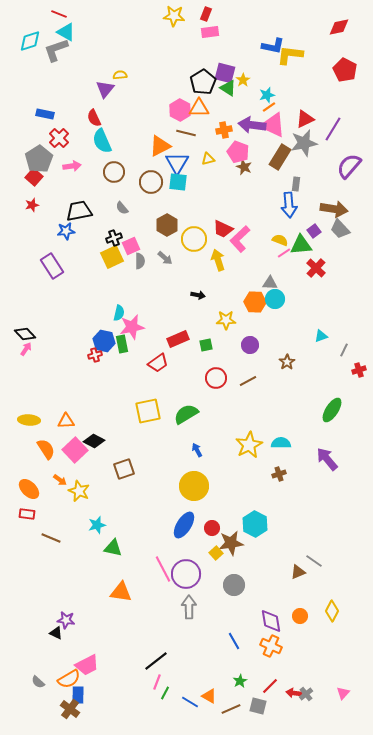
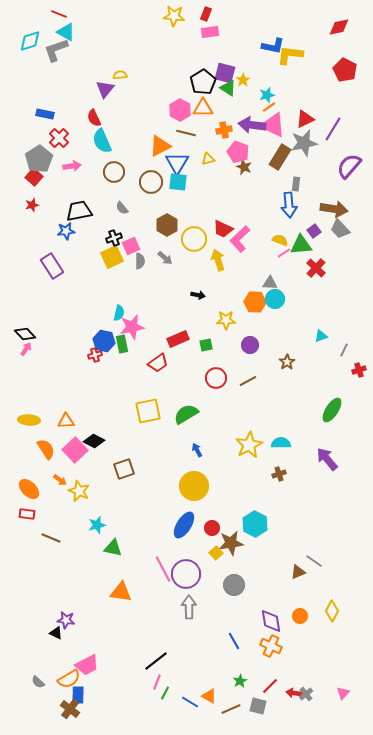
orange triangle at (199, 108): moved 4 px right
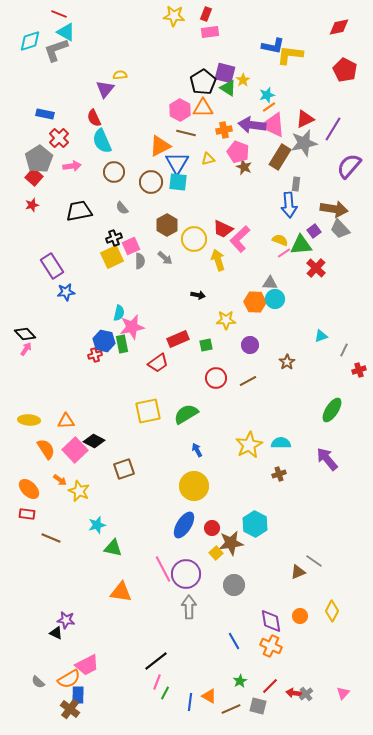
blue star at (66, 231): moved 61 px down
blue line at (190, 702): rotated 66 degrees clockwise
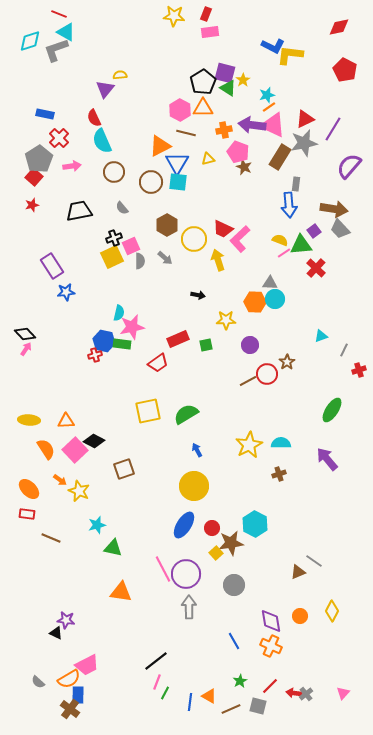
blue L-shape at (273, 46): rotated 15 degrees clockwise
green rectangle at (122, 344): rotated 72 degrees counterclockwise
red circle at (216, 378): moved 51 px right, 4 px up
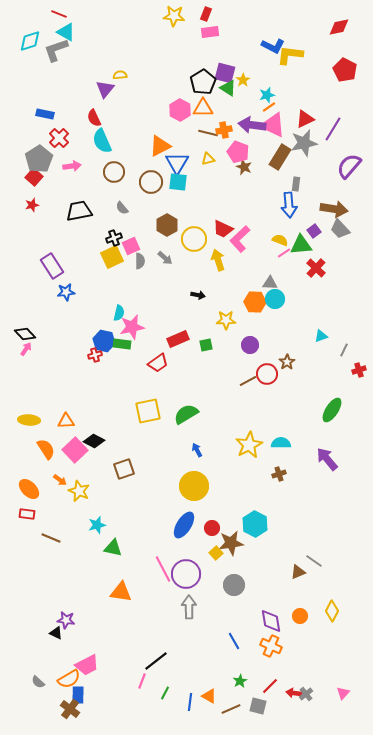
brown line at (186, 133): moved 22 px right
pink line at (157, 682): moved 15 px left, 1 px up
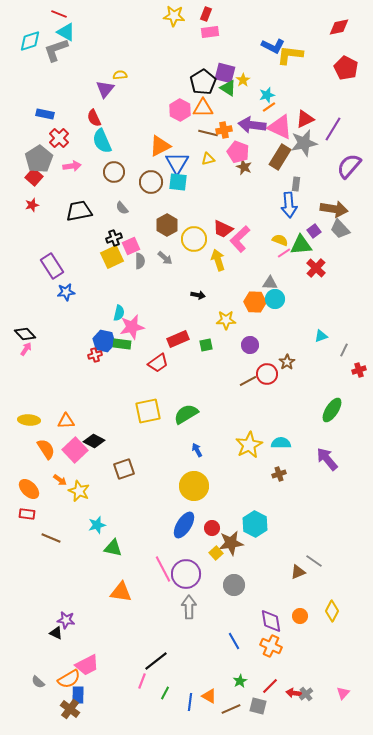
red pentagon at (345, 70): moved 1 px right, 2 px up
pink triangle at (273, 125): moved 7 px right, 2 px down
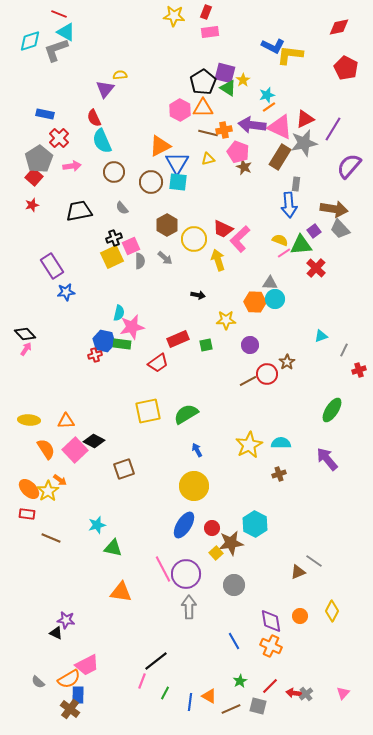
red rectangle at (206, 14): moved 2 px up
yellow star at (79, 491): moved 31 px left; rotated 15 degrees clockwise
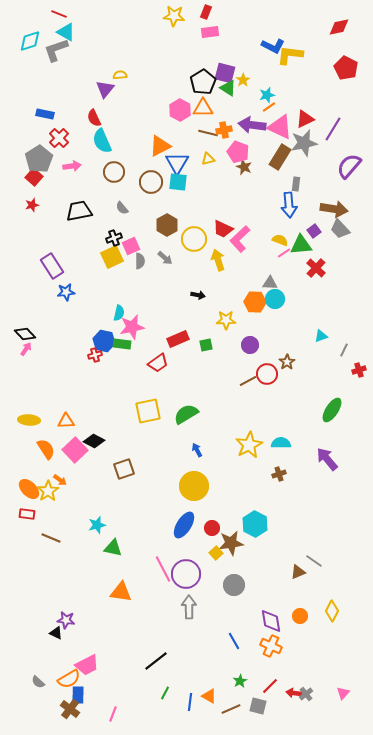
pink line at (142, 681): moved 29 px left, 33 px down
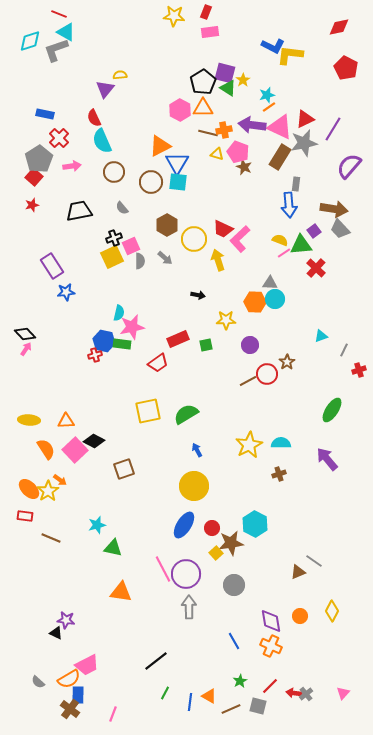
yellow triangle at (208, 159): moved 9 px right, 5 px up; rotated 32 degrees clockwise
red rectangle at (27, 514): moved 2 px left, 2 px down
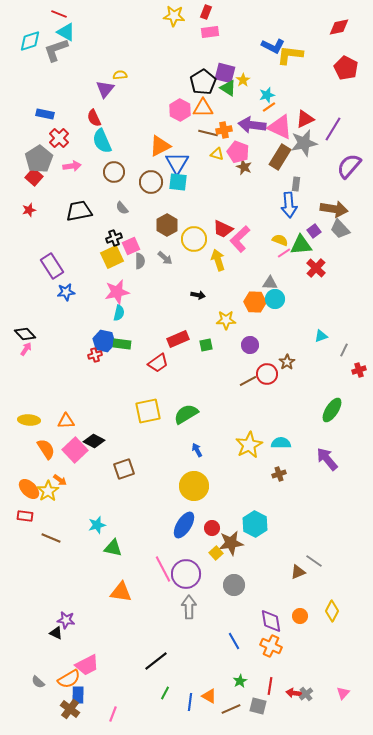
red star at (32, 205): moved 3 px left, 5 px down
pink star at (132, 327): moved 15 px left, 35 px up
red line at (270, 686): rotated 36 degrees counterclockwise
